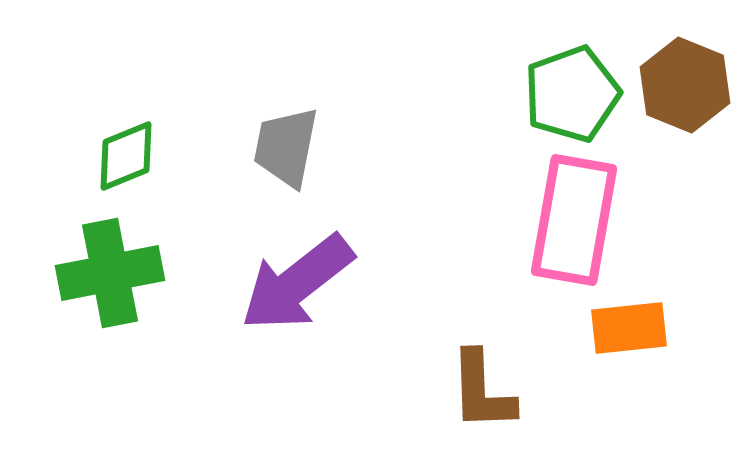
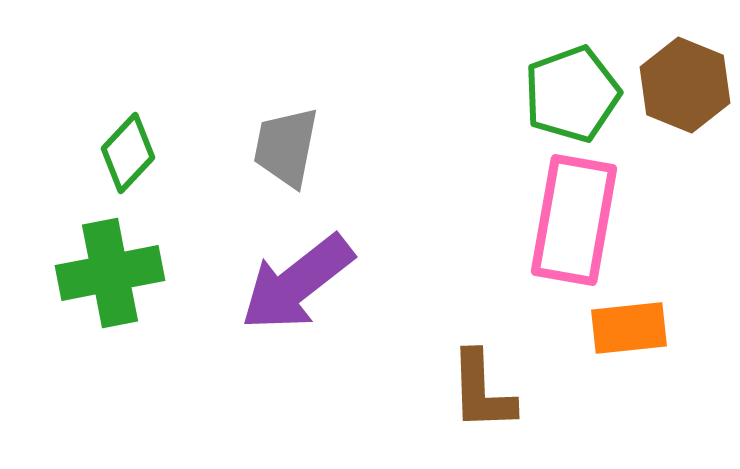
green diamond: moved 2 px right, 3 px up; rotated 24 degrees counterclockwise
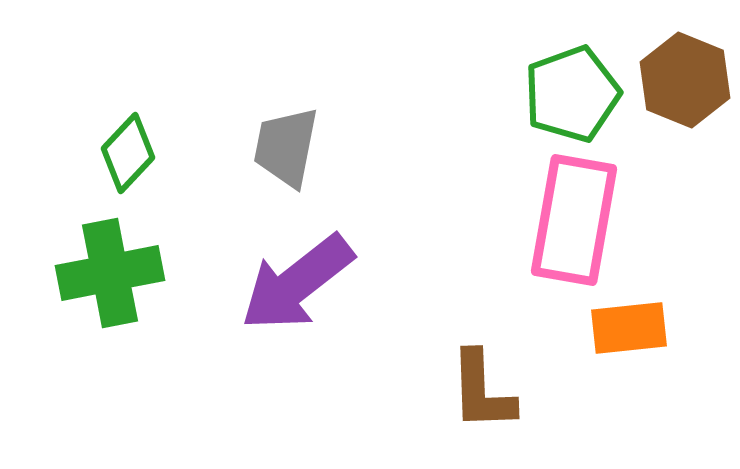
brown hexagon: moved 5 px up
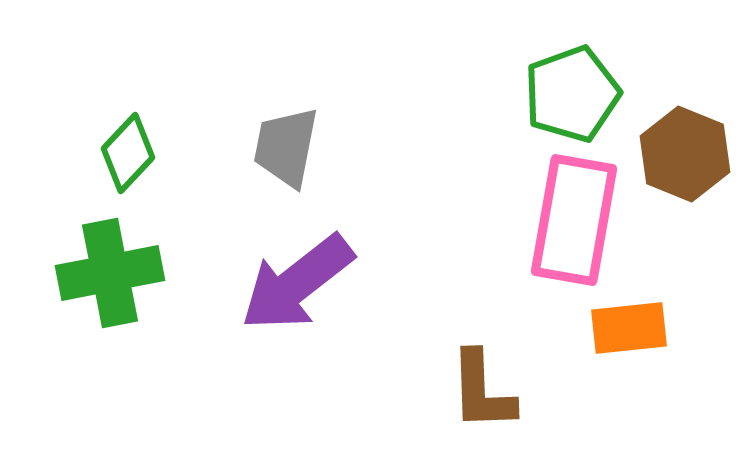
brown hexagon: moved 74 px down
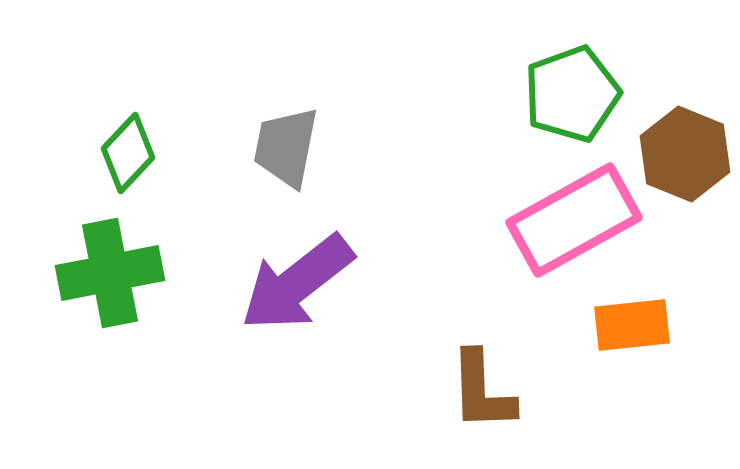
pink rectangle: rotated 51 degrees clockwise
orange rectangle: moved 3 px right, 3 px up
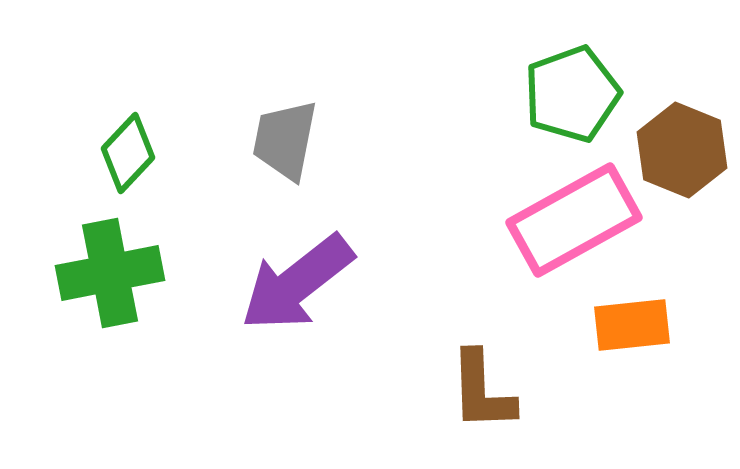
gray trapezoid: moved 1 px left, 7 px up
brown hexagon: moved 3 px left, 4 px up
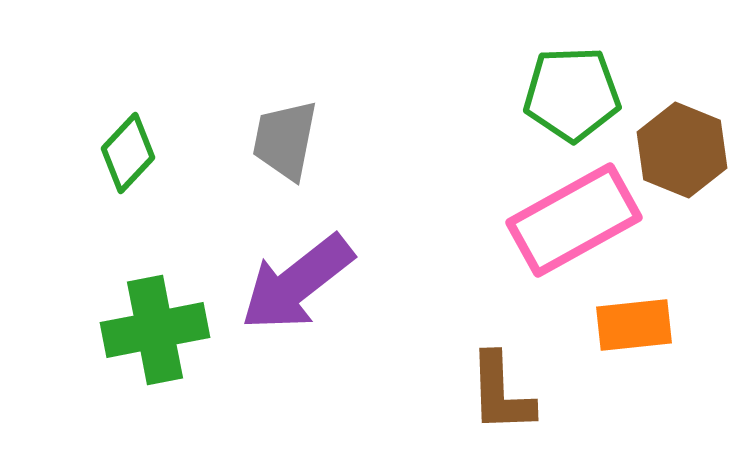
green pentagon: rotated 18 degrees clockwise
green cross: moved 45 px right, 57 px down
orange rectangle: moved 2 px right
brown L-shape: moved 19 px right, 2 px down
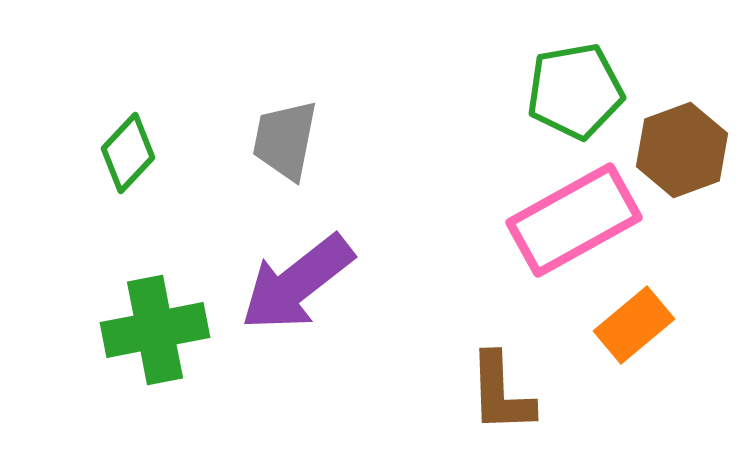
green pentagon: moved 3 px right, 3 px up; rotated 8 degrees counterclockwise
brown hexagon: rotated 18 degrees clockwise
orange rectangle: rotated 34 degrees counterclockwise
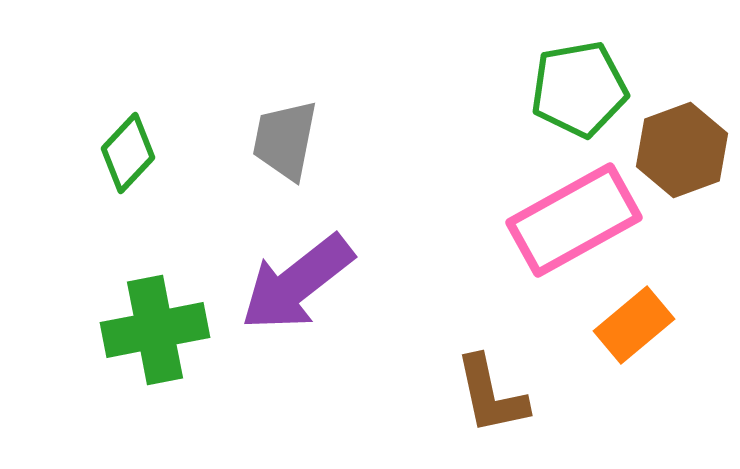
green pentagon: moved 4 px right, 2 px up
brown L-shape: moved 10 px left, 2 px down; rotated 10 degrees counterclockwise
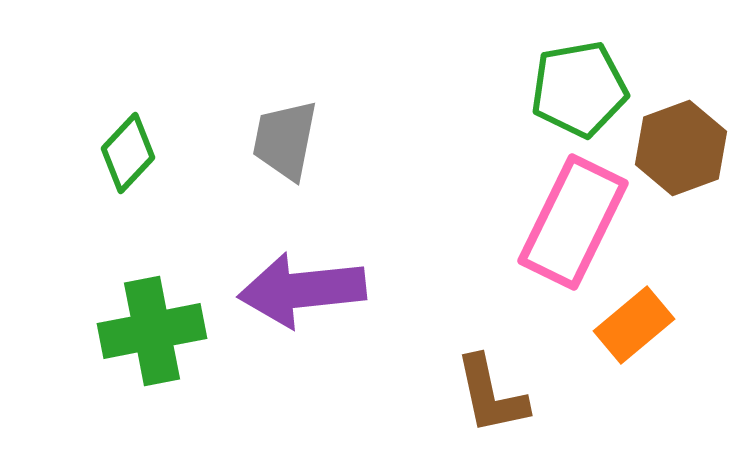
brown hexagon: moved 1 px left, 2 px up
pink rectangle: moved 1 px left, 2 px down; rotated 35 degrees counterclockwise
purple arrow: moved 5 px right, 7 px down; rotated 32 degrees clockwise
green cross: moved 3 px left, 1 px down
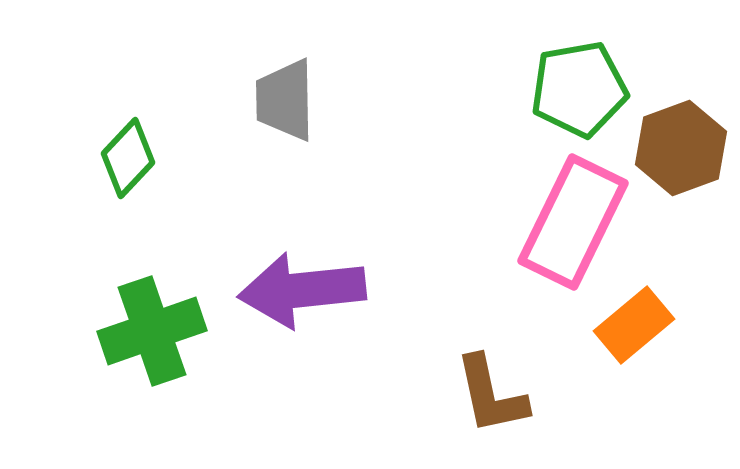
gray trapezoid: moved 40 px up; rotated 12 degrees counterclockwise
green diamond: moved 5 px down
green cross: rotated 8 degrees counterclockwise
